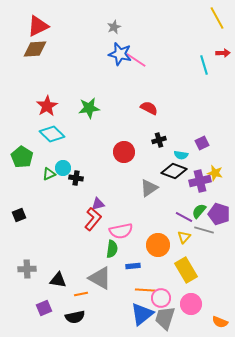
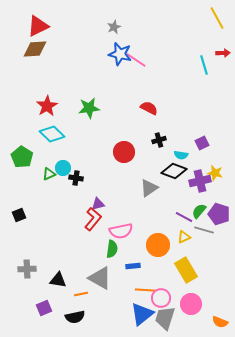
yellow triangle at (184, 237): rotated 24 degrees clockwise
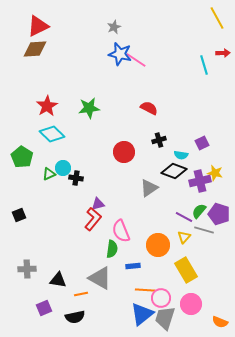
pink semicircle at (121, 231): rotated 80 degrees clockwise
yellow triangle at (184, 237): rotated 24 degrees counterclockwise
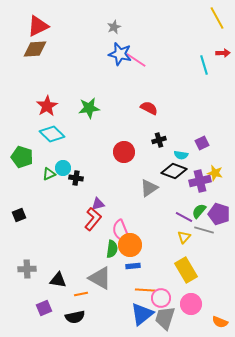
green pentagon at (22, 157): rotated 15 degrees counterclockwise
orange circle at (158, 245): moved 28 px left
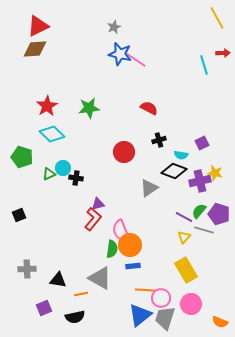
blue triangle at (142, 314): moved 2 px left, 1 px down
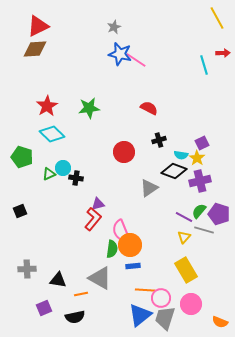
yellow star at (215, 173): moved 18 px left, 15 px up; rotated 21 degrees clockwise
black square at (19, 215): moved 1 px right, 4 px up
